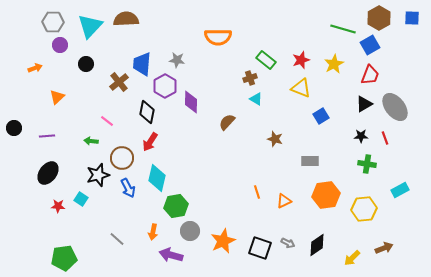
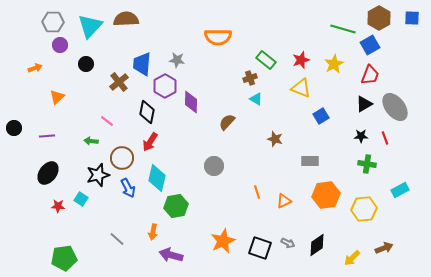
gray circle at (190, 231): moved 24 px right, 65 px up
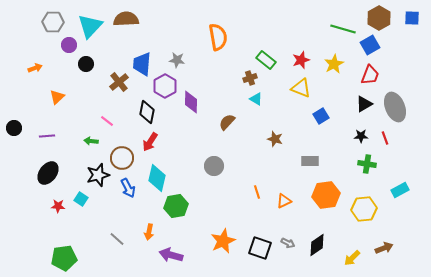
orange semicircle at (218, 37): rotated 100 degrees counterclockwise
purple circle at (60, 45): moved 9 px right
gray ellipse at (395, 107): rotated 16 degrees clockwise
orange arrow at (153, 232): moved 4 px left
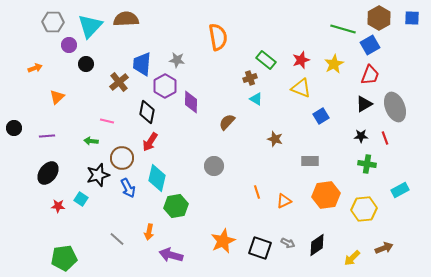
pink line at (107, 121): rotated 24 degrees counterclockwise
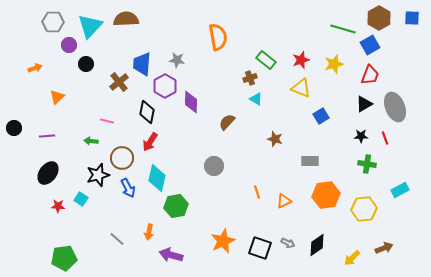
yellow star at (334, 64): rotated 12 degrees clockwise
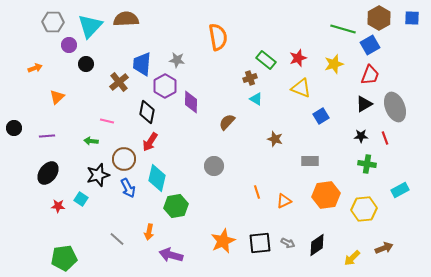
red star at (301, 60): moved 3 px left, 2 px up
brown circle at (122, 158): moved 2 px right, 1 px down
black square at (260, 248): moved 5 px up; rotated 25 degrees counterclockwise
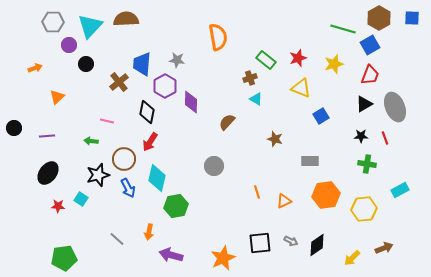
orange star at (223, 241): moved 17 px down
gray arrow at (288, 243): moved 3 px right, 2 px up
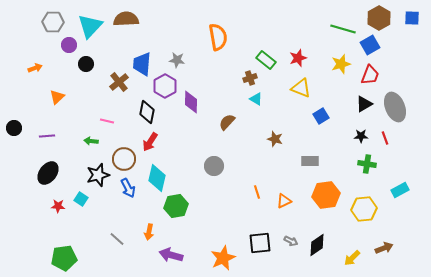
yellow star at (334, 64): moved 7 px right
